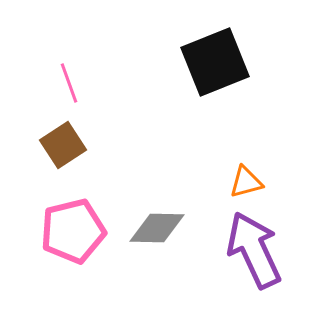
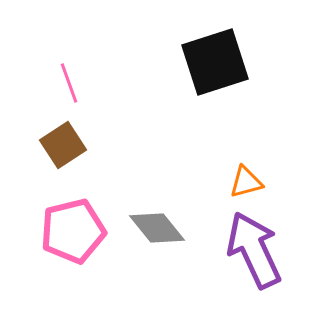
black square: rotated 4 degrees clockwise
gray diamond: rotated 50 degrees clockwise
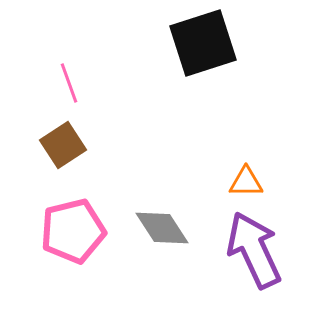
black square: moved 12 px left, 19 px up
orange triangle: rotated 15 degrees clockwise
gray diamond: moved 5 px right; rotated 6 degrees clockwise
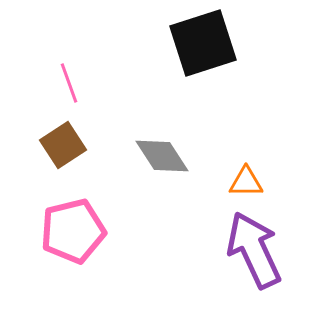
gray diamond: moved 72 px up
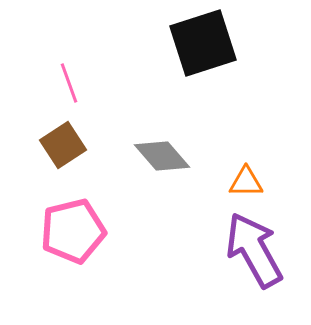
gray diamond: rotated 8 degrees counterclockwise
purple arrow: rotated 4 degrees counterclockwise
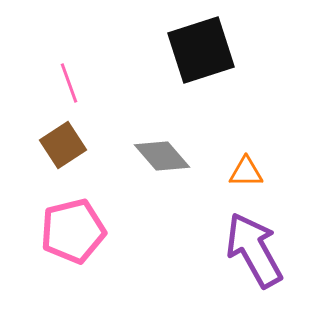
black square: moved 2 px left, 7 px down
orange triangle: moved 10 px up
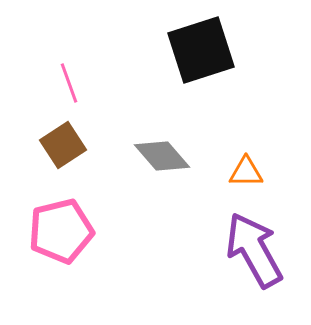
pink pentagon: moved 12 px left
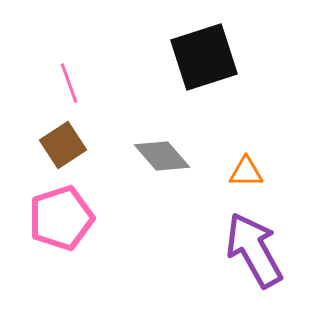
black square: moved 3 px right, 7 px down
pink pentagon: moved 13 px up; rotated 4 degrees counterclockwise
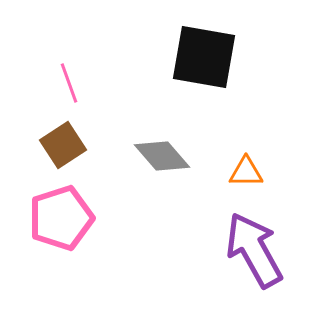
black square: rotated 28 degrees clockwise
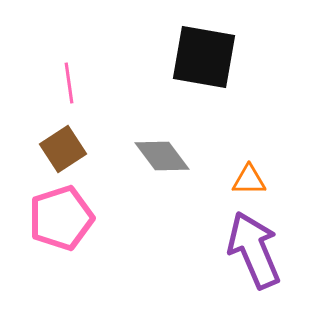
pink line: rotated 12 degrees clockwise
brown square: moved 4 px down
gray diamond: rotated 4 degrees clockwise
orange triangle: moved 3 px right, 8 px down
purple arrow: rotated 6 degrees clockwise
